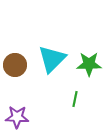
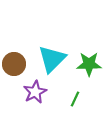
brown circle: moved 1 px left, 1 px up
green line: rotated 14 degrees clockwise
purple star: moved 18 px right, 25 px up; rotated 30 degrees counterclockwise
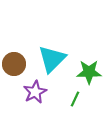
green star: moved 8 px down
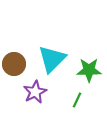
green star: moved 2 px up
green line: moved 2 px right, 1 px down
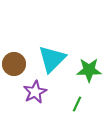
green line: moved 4 px down
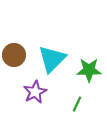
brown circle: moved 9 px up
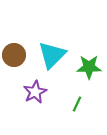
cyan triangle: moved 4 px up
green star: moved 3 px up
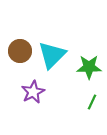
brown circle: moved 6 px right, 4 px up
purple star: moved 2 px left
green line: moved 15 px right, 2 px up
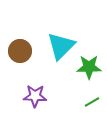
cyan triangle: moved 9 px right, 9 px up
purple star: moved 2 px right, 4 px down; rotated 30 degrees clockwise
green line: rotated 35 degrees clockwise
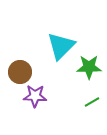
brown circle: moved 21 px down
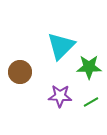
purple star: moved 25 px right
green line: moved 1 px left
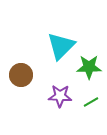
brown circle: moved 1 px right, 3 px down
